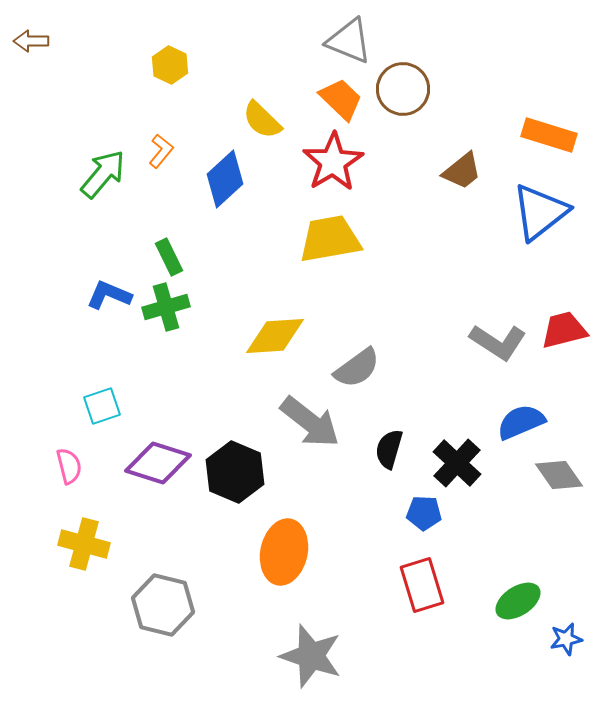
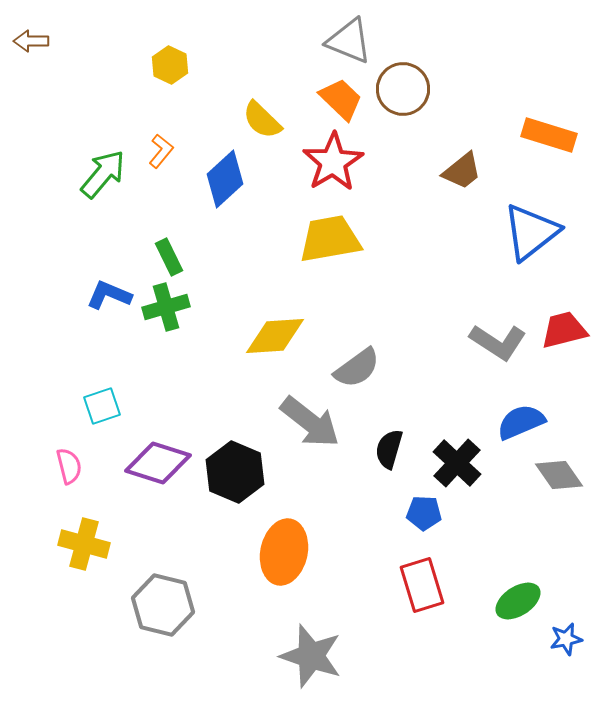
blue triangle: moved 9 px left, 20 px down
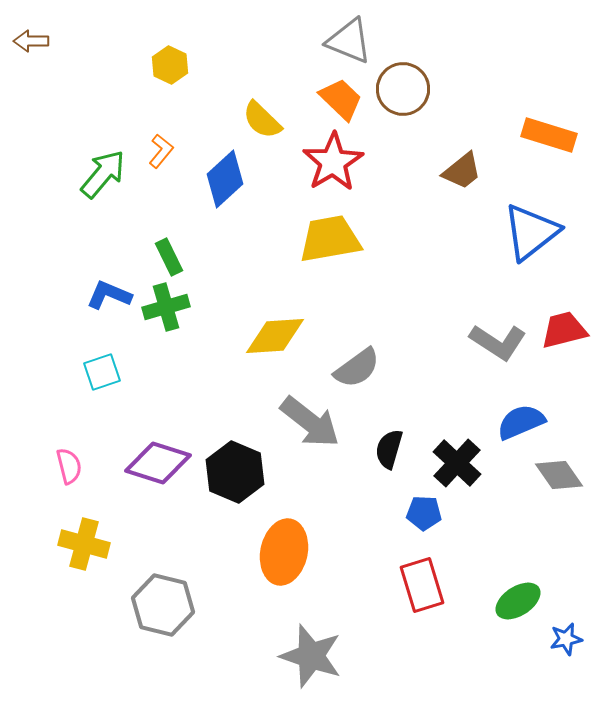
cyan square: moved 34 px up
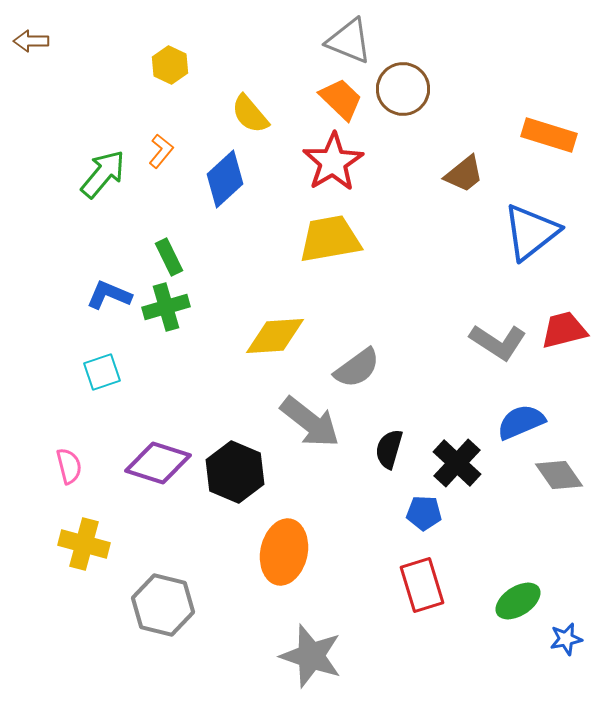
yellow semicircle: moved 12 px left, 6 px up; rotated 6 degrees clockwise
brown trapezoid: moved 2 px right, 3 px down
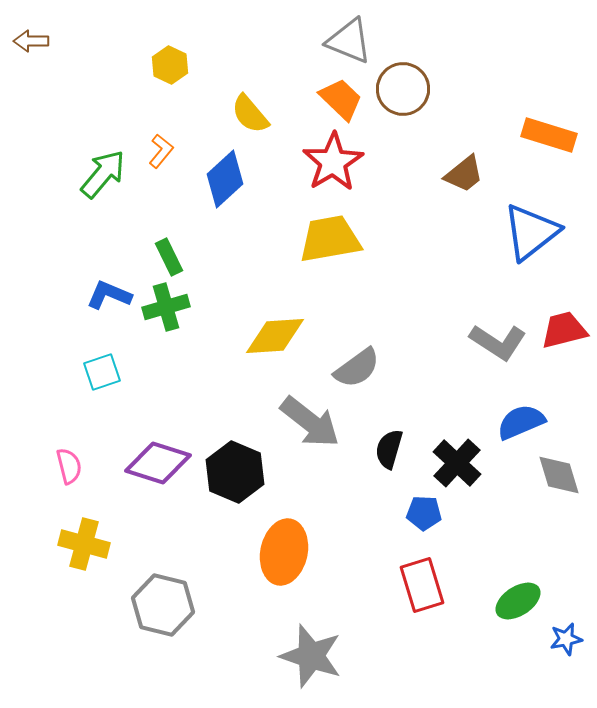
gray diamond: rotated 18 degrees clockwise
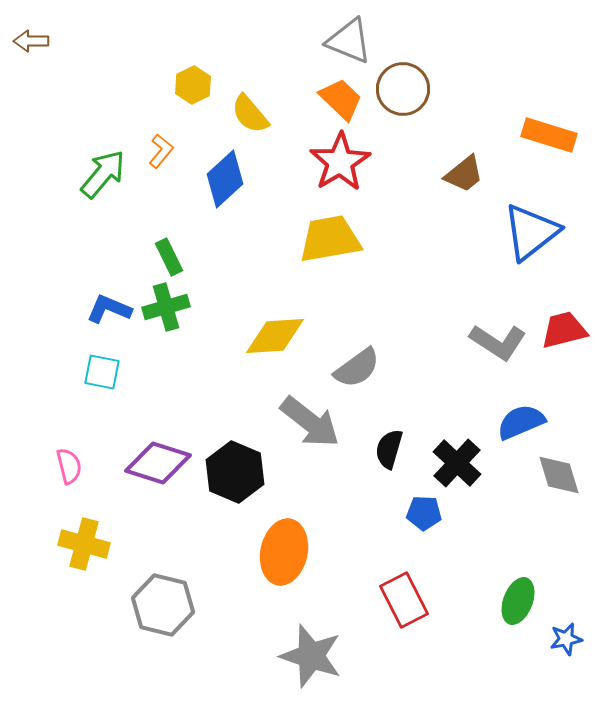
yellow hexagon: moved 23 px right, 20 px down; rotated 9 degrees clockwise
red star: moved 7 px right
blue L-shape: moved 14 px down
cyan square: rotated 30 degrees clockwise
red rectangle: moved 18 px left, 15 px down; rotated 10 degrees counterclockwise
green ellipse: rotated 36 degrees counterclockwise
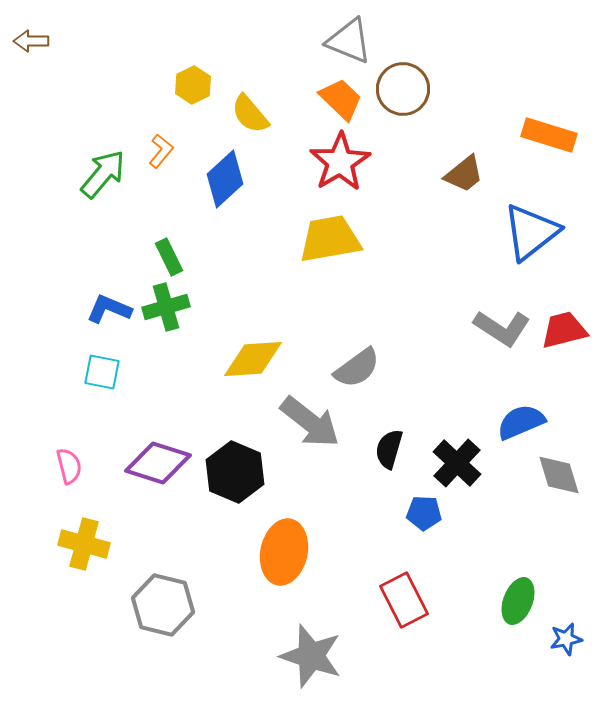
yellow diamond: moved 22 px left, 23 px down
gray L-shape: moved 4 px right, 14 px up
